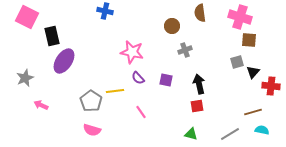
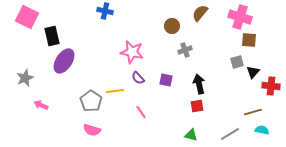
brown semicircle: rotated 48 degrees clockwise
green triangle: moved 1 px down
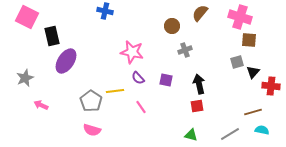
purple ellipse: moved 2 px right
pink line: moved 5 px up
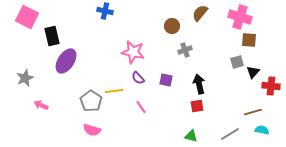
pink star: moved 1 px right
yellow line: moved 1 px left
green triangle: moved 1 px down
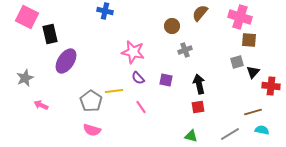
black rectangle: moved 2 px left, 2 px up
red square: moved 1 px right, 1 px down
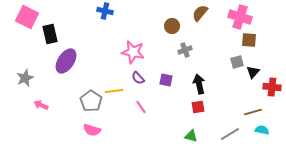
red cross: moved 1 px right, 1 px down
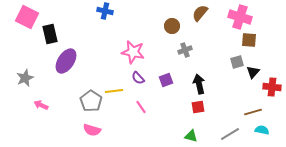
purple square: rotated 32 degrees counterclockwise
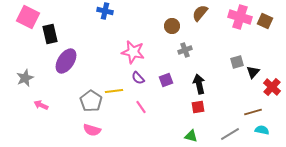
pink square: moved 1 px right
brown square: moved 16 px right, 19 px up; rotated 21 degrees clockwise
red cross: rotated 36 degrees clockwise
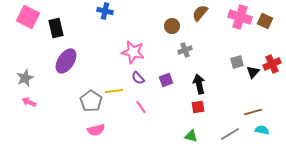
black rectangle: moved 6 px right, 6 px up
red cross: moved 23 px up; rotated 24 degrees clockwise
pink arrow: moved 12 px left, 3 px up
pink semicircle: moved 4 px right; rotated 30 degrees counterclockwise
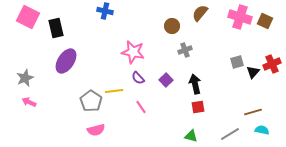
purple square: rotated 24 degrees counterclockwise
black arrow: moved 4 px left
